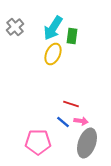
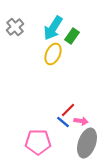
green rectangle: rotated 28 degrees clockwise
red line: moved 3 px left, 6 px down; rotated 63 degrees counterclockwise
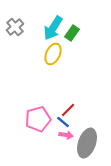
green rectangle: moved 3 px up
pink arrow: moved 15 px left, 14 px down
pink pentagon: moved 23 px up; rotated 15 degrees counterclockwise
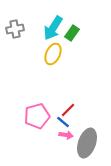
gray cross: moved 2 px down; rotated 30 degrees clockwise
pink pentagon: moved 1 px left, 3 px up
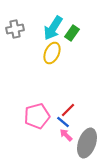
yellow ellipse: moved 1 px left, 1 px up
pink arrow: rotated 144 degrees counterclockwise
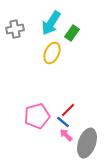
cyan arrow: moved 2 px left, 5 px up
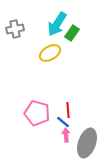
cyan arrow: moved 6 px right, 1 px down
yellow ellipse: moved 2 px left; rotated 35 degrees clockwise
red line: rotated 49 degrees counterclockwise
pink pentagon: moved 3 px up; rotated 30 degrees clockwise
pink arrow: rotated 40 degrees clockwise
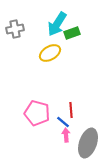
green rectangle: rotated 35 degrees clockwise
red line: moved 3 px right
gray ellipse: moved 1 px right
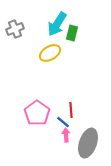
gray cross: rotated 12 degrees counterclockwise
green rectangle: rotated 56 degrees counterclockwise
pink pentagon: rotated 20 degrees clockwise
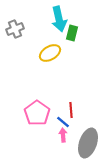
cyan arrow: moved 2 px right, 5 px up; rotated 45 degrees counterclockwise
pink arrow: moved 3 px left
